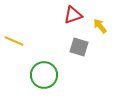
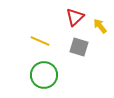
red triangle: moved 2 px right, 2 px down; rotated 24 degrees counterclockwise
yellow line: moved 26 px right
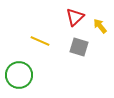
green circle: moved 25 px left
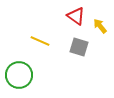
red triangle: moved 1 px right, 1 px up; rotated 42 degrees counterclockwise
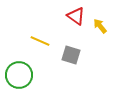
gray square: moved 8 px left, 8 px down
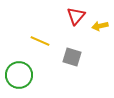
red triangle: rotated 36 degrees clockwise
yellow arrow: rotated 63 degrees counterclockwise
gray square: moved 1 px right, 2 px down
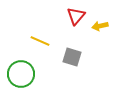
green circle: moved 2 px right, 1 px up
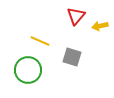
green circle: moved 7 px right, 4 px up
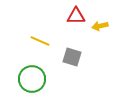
red triangle: rotated 48 degrees clockwise
green circle: moved 4 px right, 9 px down
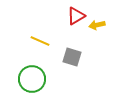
red triangle: rotated 30 degrees counterclockwise
yellow arrow: moved 3 px left, 1 px up
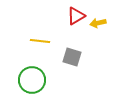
yellow arrow: moved 1 px right, 2 px up
yellow line: rotated 18 degrees counterclockwise
green circle: moved 1 px down
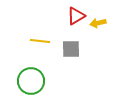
gray square: moved 1 px left, 8 px up; rotated 18 degrees counterclockwise
green circle: moved 1 px left, 1 px down
